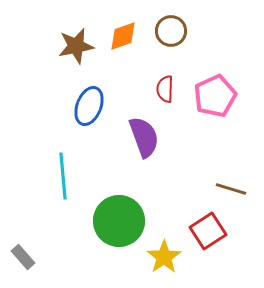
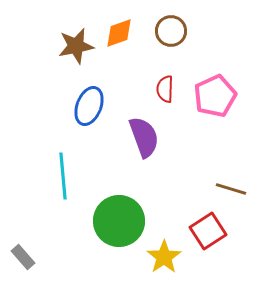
orange diamond: moved 4 px left, 3 px up
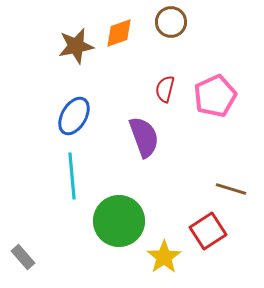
brown circle: moved 9 px up
red semicircle: rotated 12 degrees clockwise
blue ellipse: moved 15 px left, 10 px down; rotated 9 degrees clockwise
cyan line: moved 9 px right
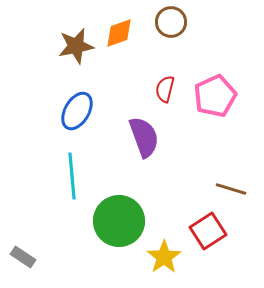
blue ellipse: moved 3 px right, 5 px up
gray rectangle: rotated 15 degrees counterclockwise
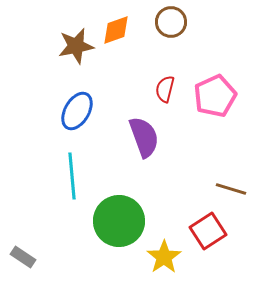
orange diamond: moved 3 px left, 3 px up
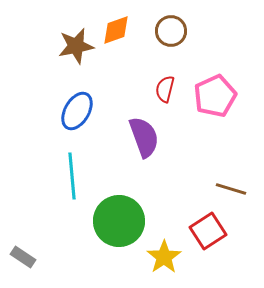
brown circle: moved 9 px down
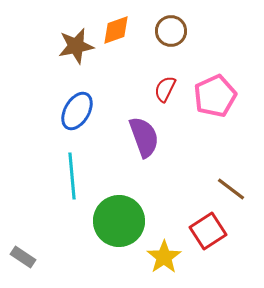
red semicircle: rotated 12 degrees clockwise
brown line: rotated 20 degrees clockwise
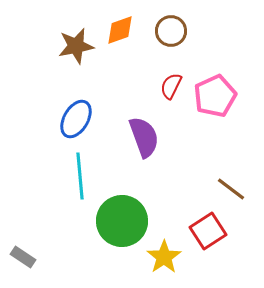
orange diamond: moved 4 px right
red semicircle: moved 6 px right, 3 px up
blue ellipse: moved 1 px left, 8 px down
cyan line: moved 8 px right
green circle: moved 3 px right
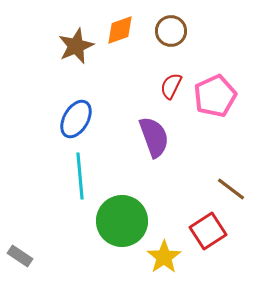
brown star: rotated 12 degrees counterclockwise
purple semicircle: moved 10 px right
gray rectangle: moved 3 px left, 1 px up
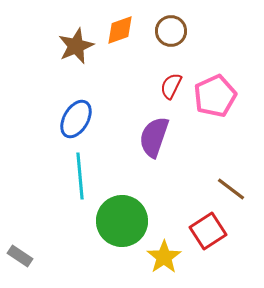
purple semicircle: rotated 141 degrees counterclockwise
